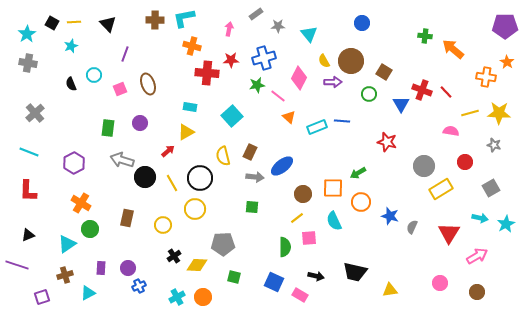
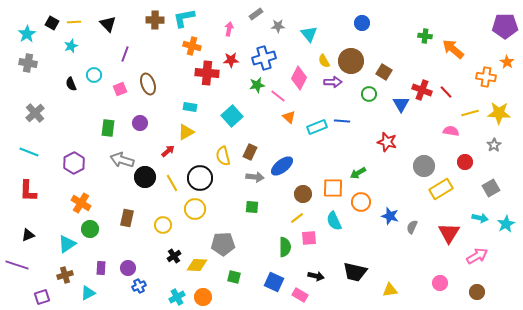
gray star at (494, 145): rotated 24 degrees clockwise
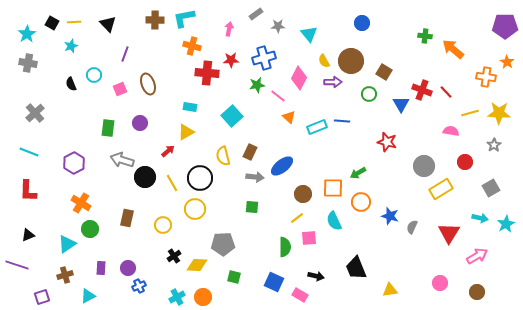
black trapezoid at (355, 272): moved 1 px right, 4 px up; rotated 55 degrees clockwise
cyan triangle at (88, 293): moved 3 px down
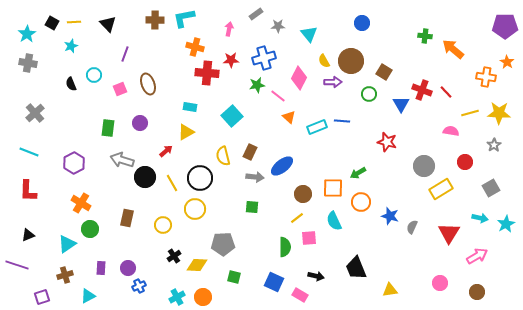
orange cross at (192, 46): moved 3 px right, 1 px down
red arrow at (168, 151): moved 2 px left
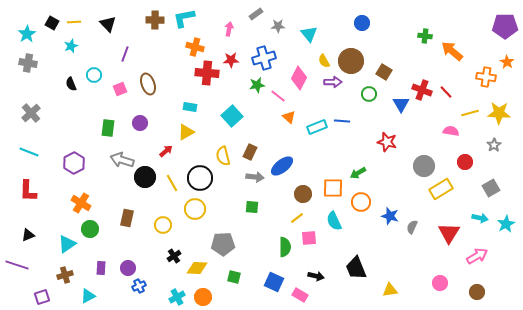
orange arrow at (453, 49): moved 1 px left, 2 px down
gray cross at (35, 113): moved 4 px left
yellow diamond at (197, 265): moved 3 px down
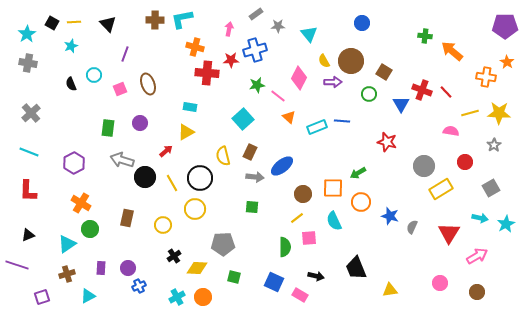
cyan L-shape at (184, 18): moved 2 px left, 1 px down
blue cross at (264, 58): moved 9 px left, 8 px up
cyan square at (232, 116): moved 11 px right, 3 px down
brown cross at (65, 275): moved 2 px right, 1 px up
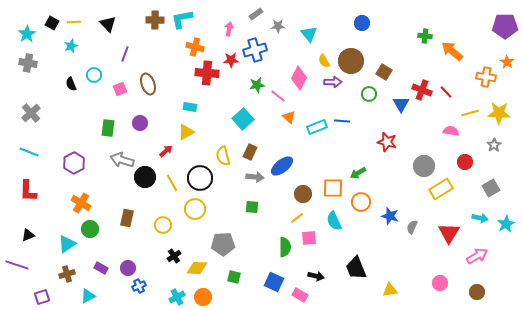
purple rectangle at (101, 268): rotated 64 degrees counterclockwise
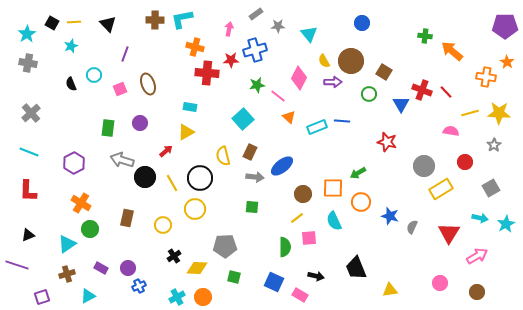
gray pentagon at (223, 244): moved 2 px right, 2 px down
